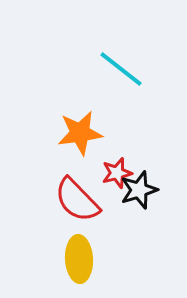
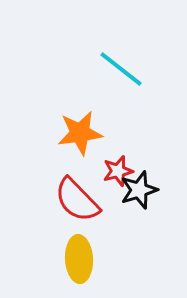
red star: moved 1 px right, 2 px up
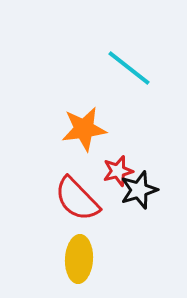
cyan line: moved 8 px right, 1 px up
orange star: moved 4 px right, 4 px up
red semicircle: moved 1 px up
yellow ellipse: rotated 6 degrees clockwise
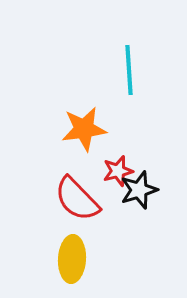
cyan line: moved 2 px down; rotated 48 degrees clockwise
yellow ellipse: moved 7 px left
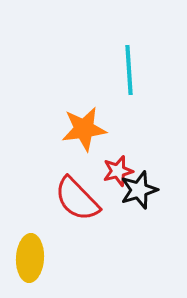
yellow ellipse: moved 42 px left, 1 px up
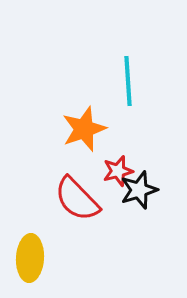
cyan line: moved 1 px left, 11 px down
orange star: rotated 12 degrees counterclockwise
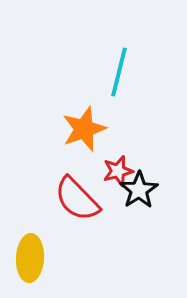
cyan line: moved 9 px left, 9 px up; rotated 18 degrees clockwise
black star: rotated 15 degrees counterclockwise
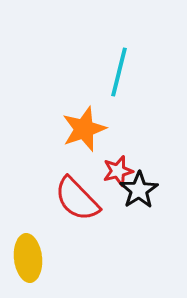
yellow ellipse: moved 2 px left; rotated 9 degrees counterclockwise
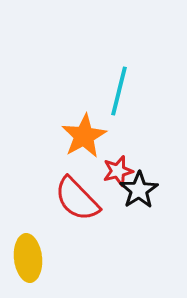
cyan line: moved 19 px down
orange star: moved 7 px down; rotated 9 degrees counterclockwise
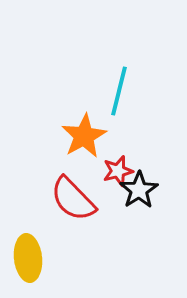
red semicircle: moved 4 px left
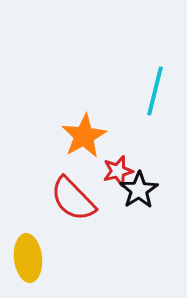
cyan line: moved 36 px right
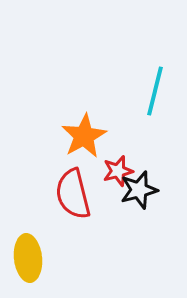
black star: rotated 18 degrees clockwise
red semicircle: moved 5 px up; rotated 30 degrees clockwise
